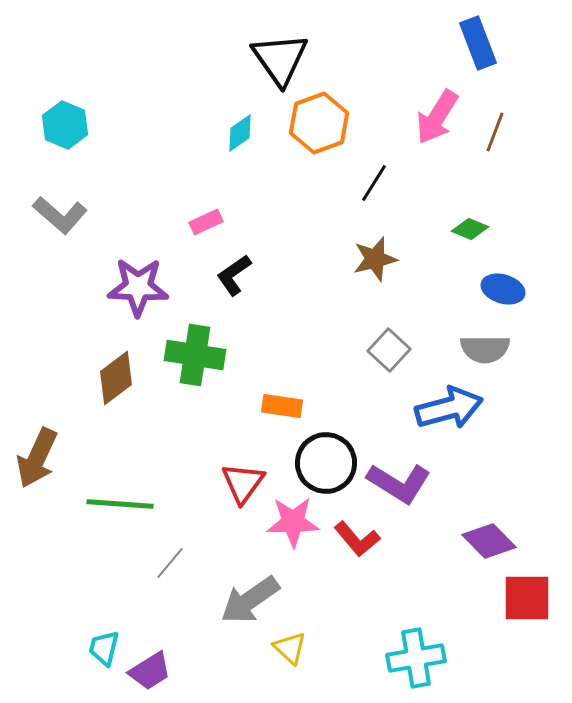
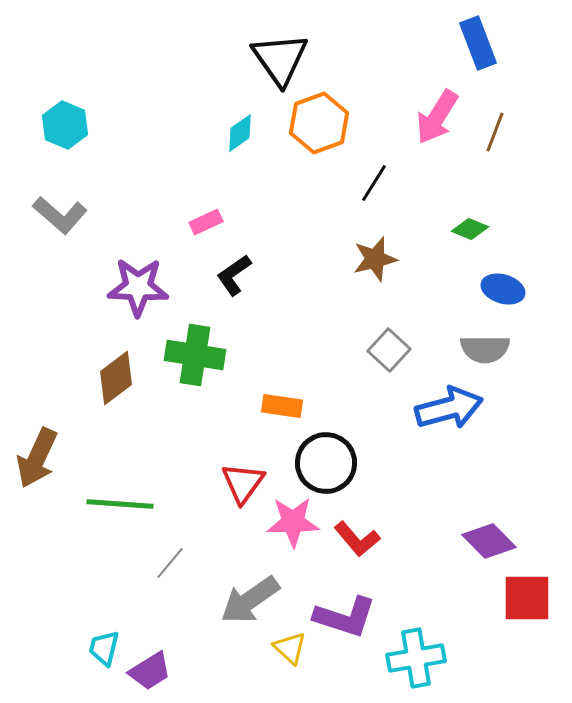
purple L-shape: moved 54 px left, 134 px down; rotated 14 degrees counterclockwise
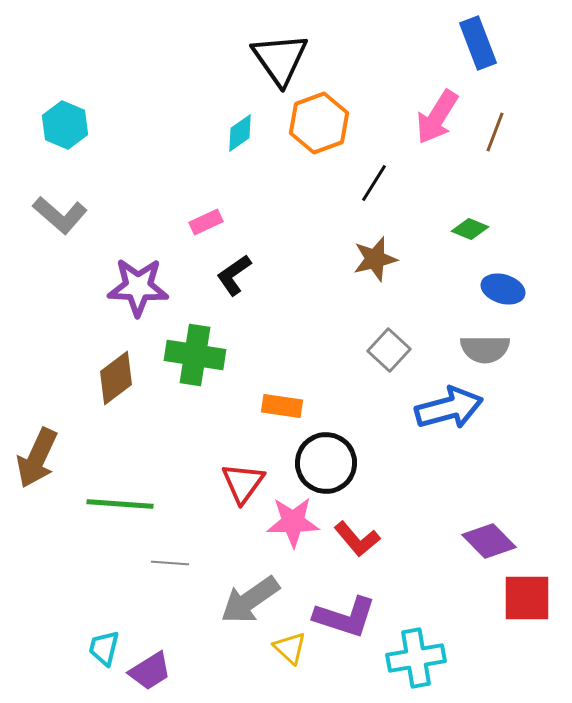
gray line: rotated 54 degrees clockwise
